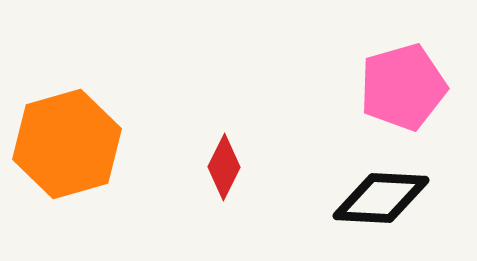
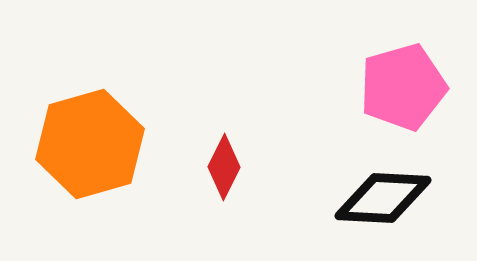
orange hexagon: moved 23 px right
black diamond: moved 2 px right
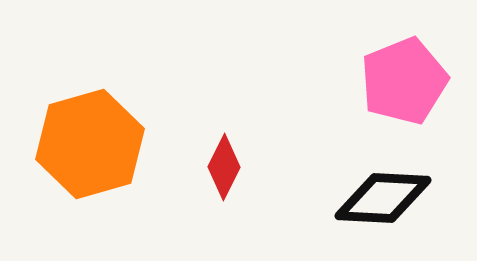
pink pentagon: moved 1 px right, 6 px up; rotated 6 degrees counterclockwise
